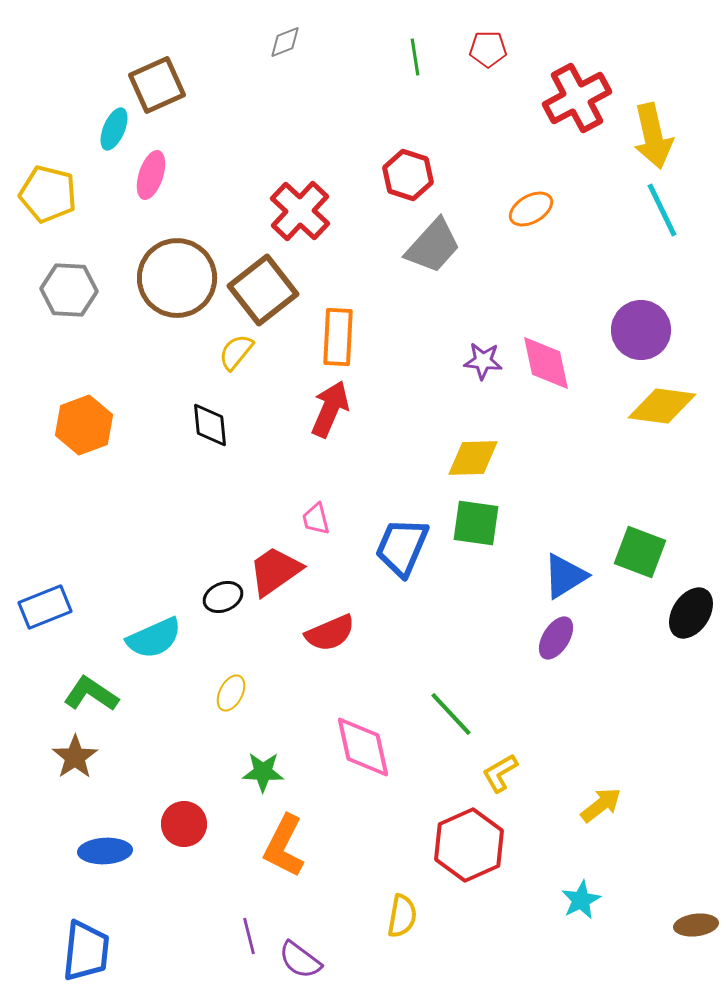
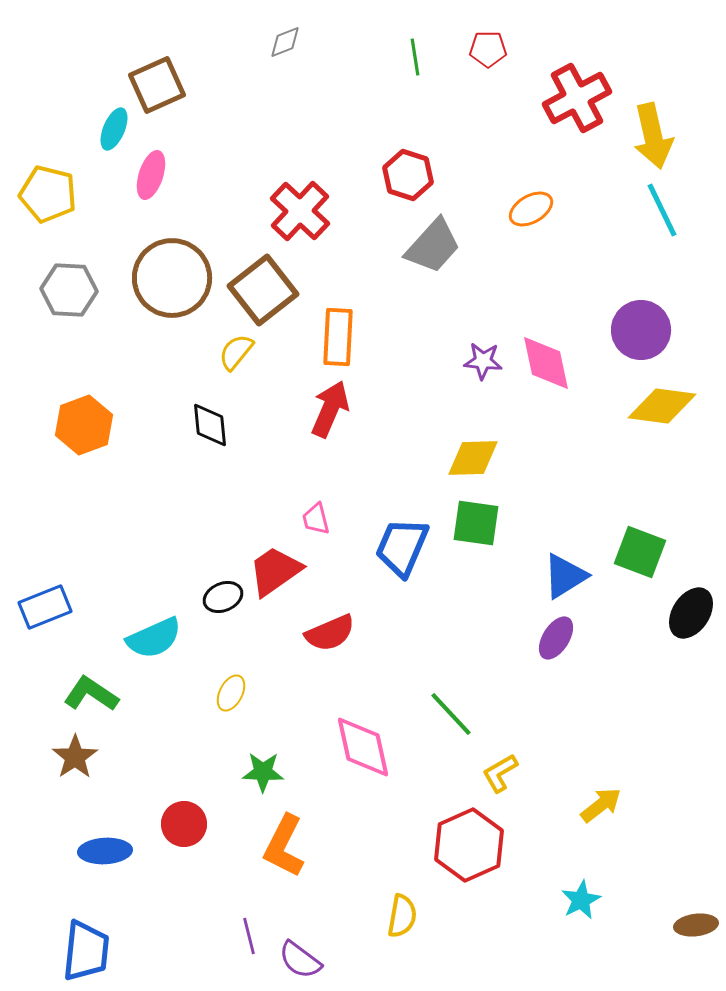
brown circle at (177, 278): moved 5 px left
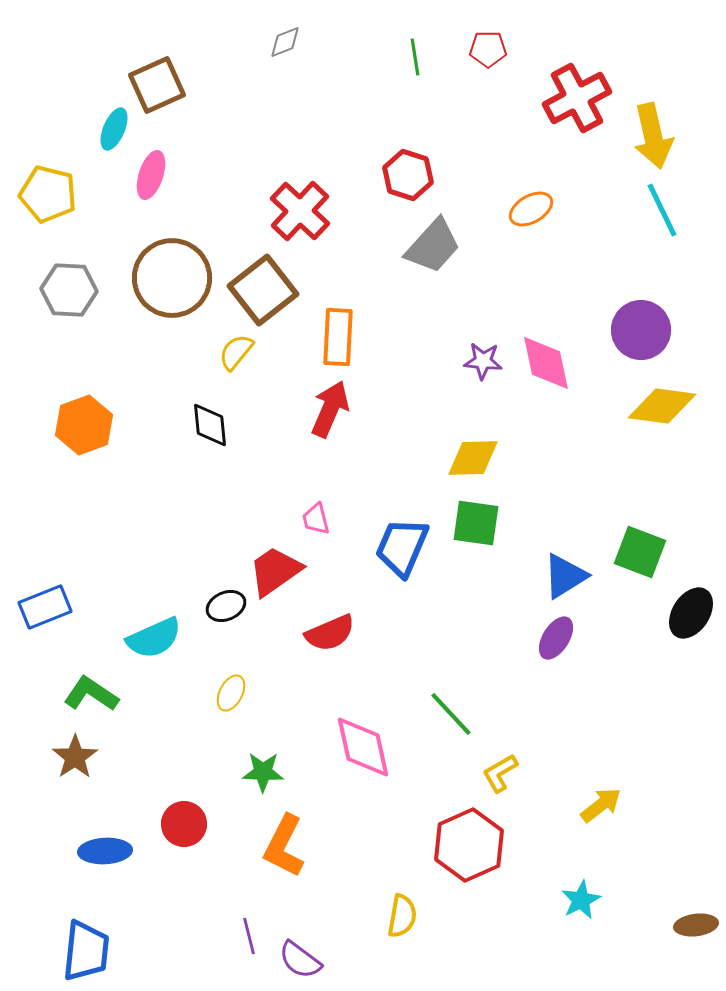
black ellipse at (223, 597): moved 3 px right, 9 px down
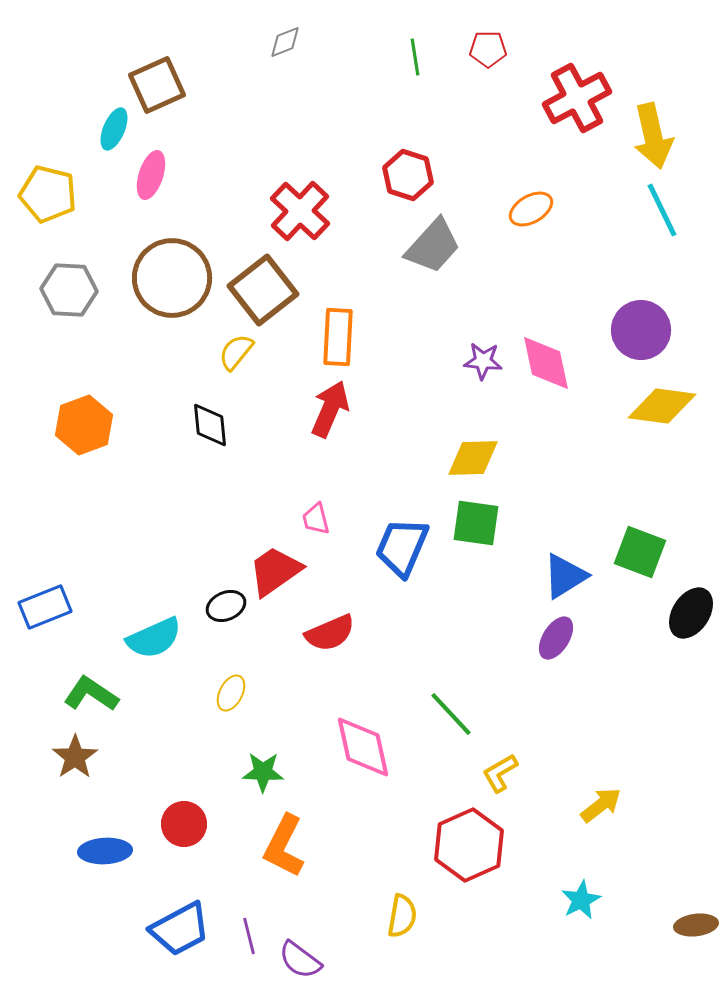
blue trapezoid at (86, 951): moved 94 px right, 22 px up; rotated 56 degrees clockwise
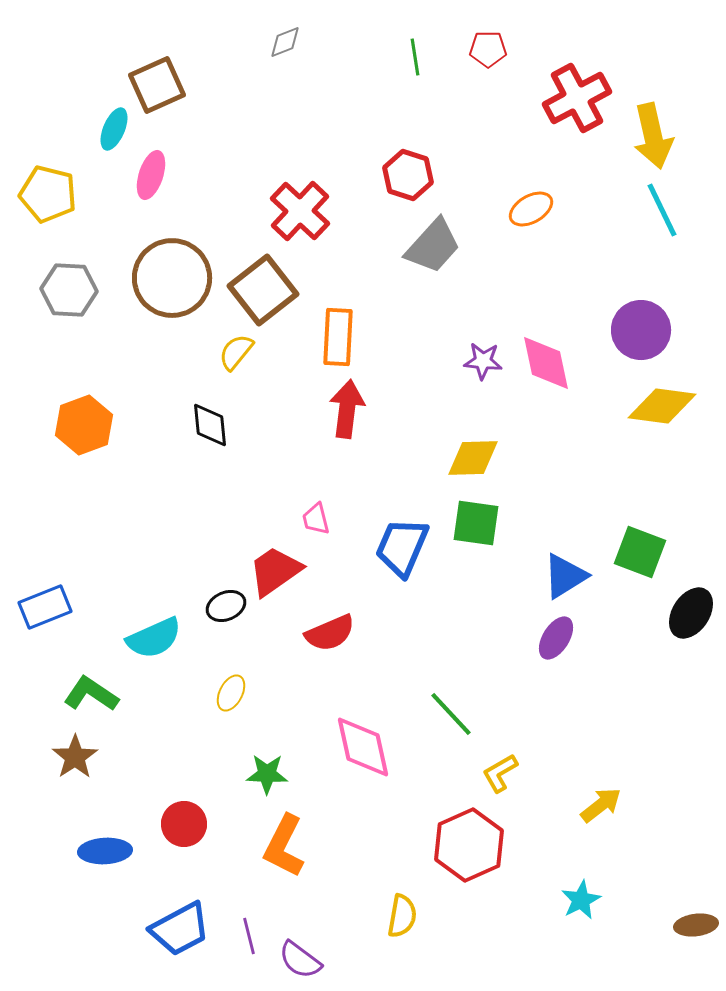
red arrow at (330, 409): moved 17 px right; rotated 16 degrees counterclockwise
green star at (263, 772): moved 4 px right, 2 px down
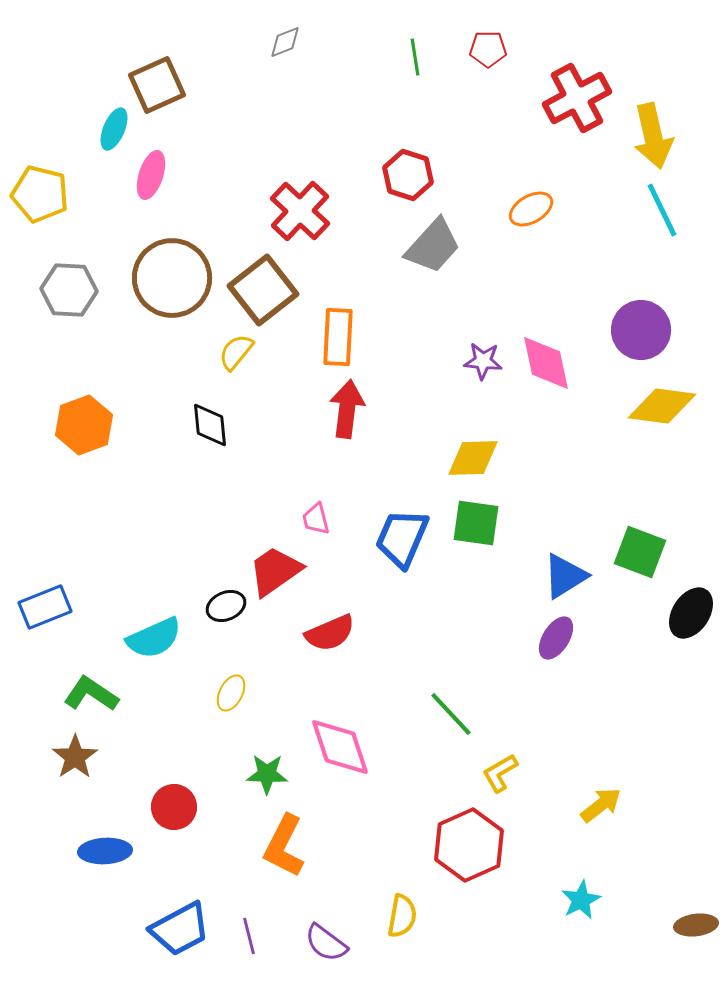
yellow pentagon at (48, 194): moved 8 px left
blue trapezoid at (402, 547): moved 9 px up
pink diamond at (363, 747): moved 23 px left; rotated 6 degrees counterclockwise
red circle at (184, 824): moved 10 px left, 17 px up
purple semicircle at (300, 960): moved 26 px right, 17 px up
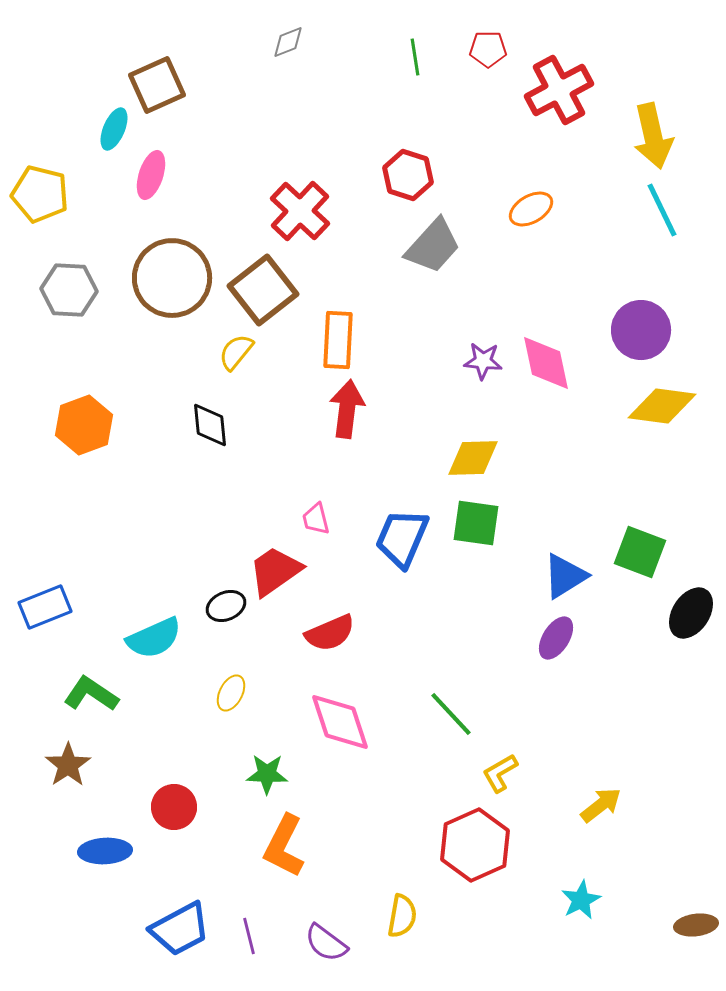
gray diamond at (285, 42): moved 3 px right
red cross at (577, 98): moved 18 px left, 8 px up
orange rectangle at (338, 337): moved 3 px down
pink diamond at (340, 747): moved 25 px up
brown star at (75, 757): moved 7 px left, 8 px down
red hexagon at (469, 845): moved 6 px right
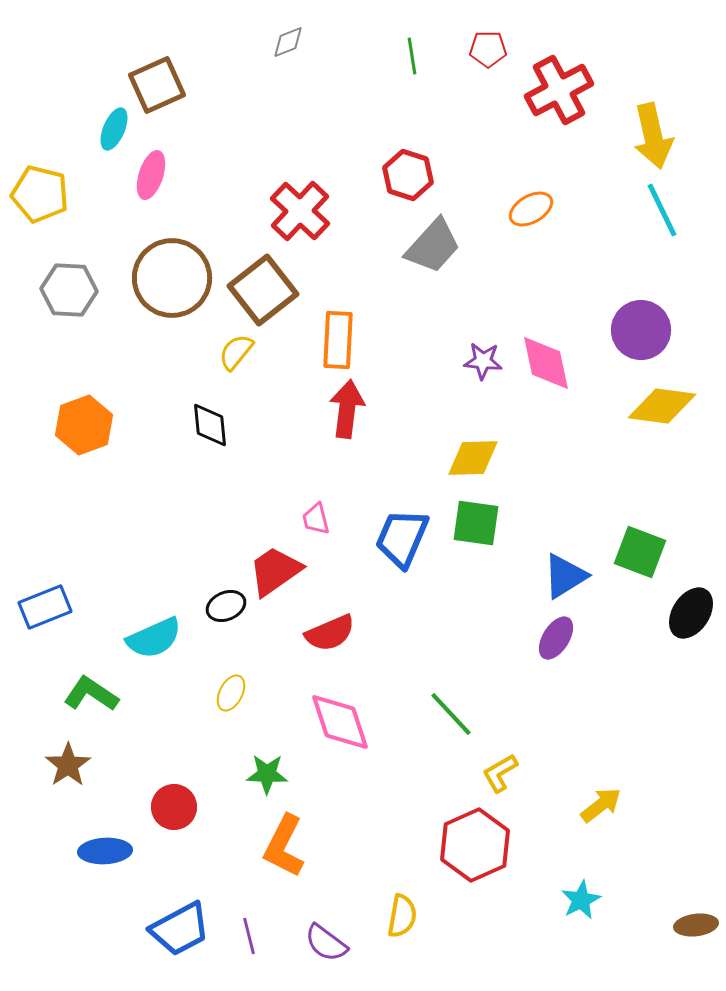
green line at (415, 57): moved 3 px left, 1 px up
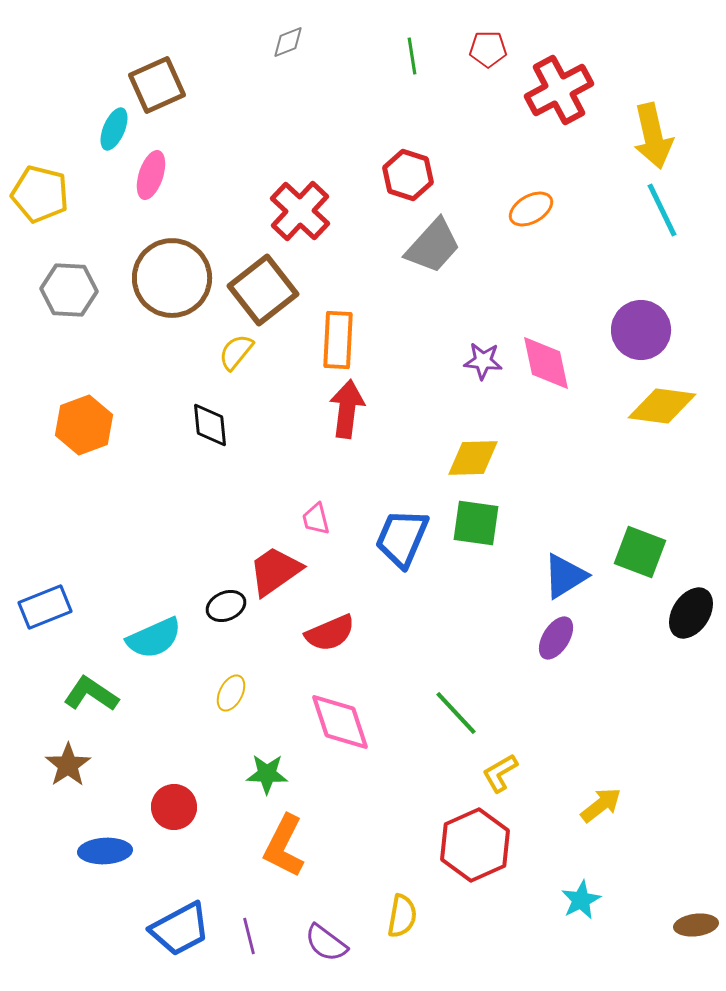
green line at (451, 714): moved 5 px right, 1 px up
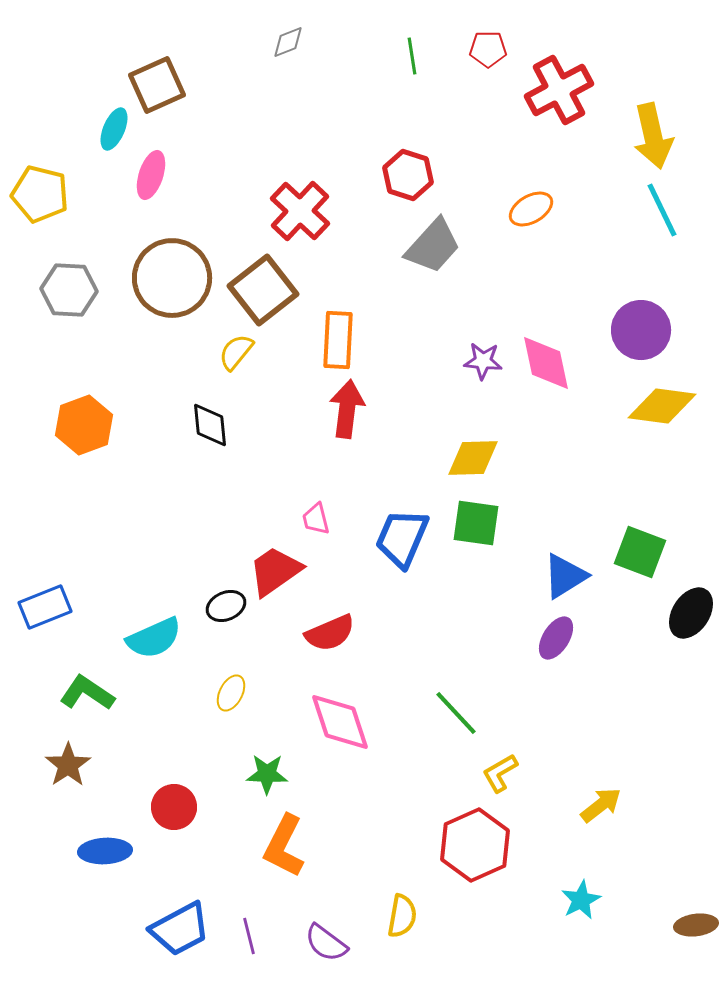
green L-shape at (91, 694): moved 4 px left, 1 px up
